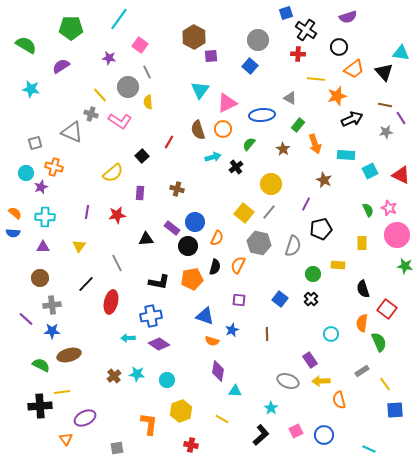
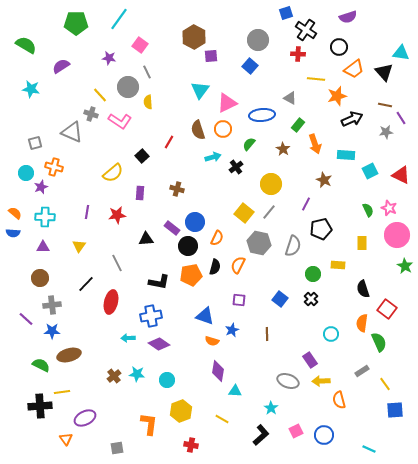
green pentagon at (71, 28): moved 5 px right, 5 px up
green star at (405, 266): rotated 21 degrees clockwise
orange pentagon at (192, 279): moved 1 px left, 4 px up
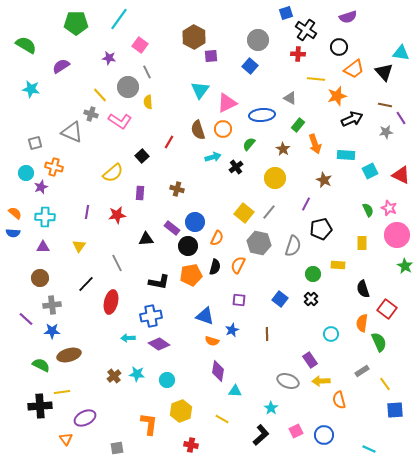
yellow circle at (271, 184): moved 4 px right, 6 px up
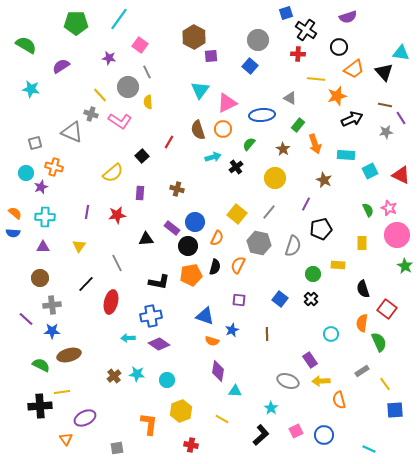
yellow square at (244, 213): moved 7 px left, 1 px down
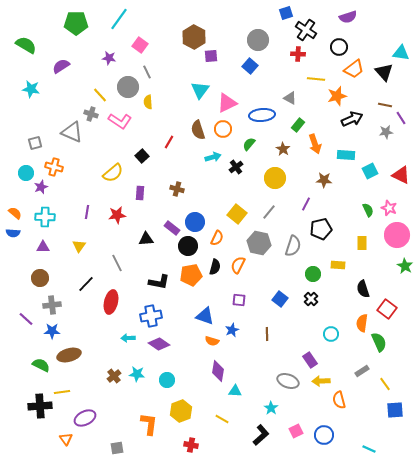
brown star at (324, 180): rotated 21 degrees counterclockwise
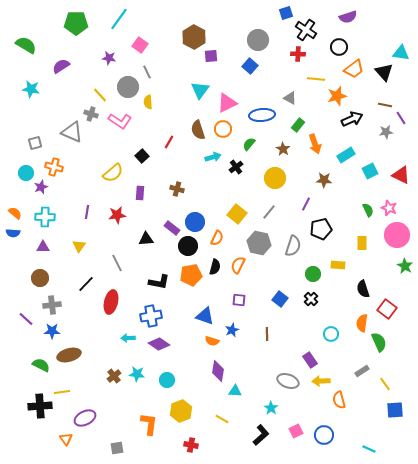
cyan rectangle at (346, 155): rotated 36 degrees counterclockwise
